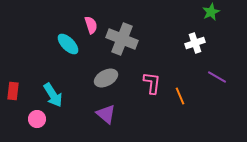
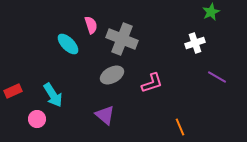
gray ellipse: moved 6 px right, 3 px up
pink L-shape: rotated 65 degrees clockwise
red rectangle: rotated 60 degrees clockwise
orange line: moved 31 px down
purple triangle: moved 1 px left, 1 px down
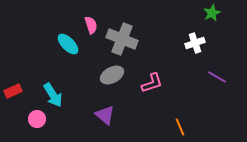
green star: moved 1 px right, 1 px down
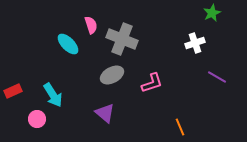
purple triangle: moved 2 px up
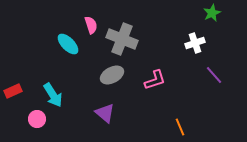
purple line: moved 3 px left, 2 px up; rotated 18 degrees clockwise
pink L-shape: moved 3 px right, 3 px up
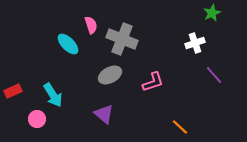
gray ellipse: moved 2 px left
pink L-shape: moved 2 px left, 2 px down
purple triangle: moved 1 px left, 1 px down
orange line: rotated 24 degrees counterclockwise
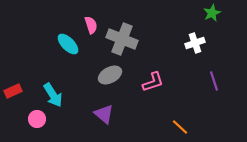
purple line: moved 6 px down; rotated 24 degrees clockwise
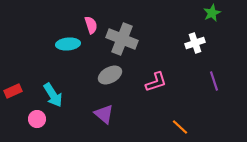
cyan ellipse: rotated 50 degrees counterclockwise
pink L-shape: moved 3 px right
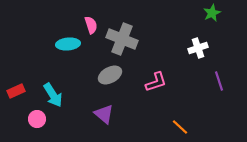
white cross: moved 3 px right, 5 px down
purple line: moved 5 px right
red rectangle: moved 3 px right
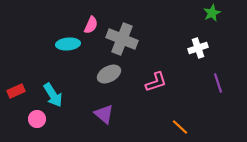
pink semicircle: rotated 42 degrees clockwise
gray ellipse: moved 1 px left, 1 px up
purple line: moved 1 px left, 2 px down
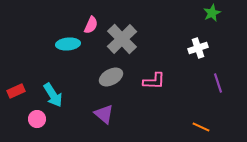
gray cross: rotated 24 degrees clockwise
gray ellipse: moved 2 px right, 3 px down
pink L-shape: moved 2 px left, 1 px up; rotated 20 degrees clockwise
orange line: moved 21 px right; rotated 18 degrees counterclockwise
